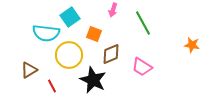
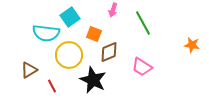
brown diamond: moved 2 px left, 2 px up
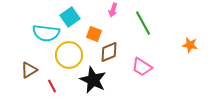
orange star: moved 2 px left
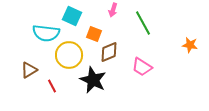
cyan square: moved 2 px right, 1 px up; rotated 30 degrees counterclockwise
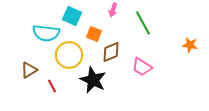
brown diamond: moved 2 px right
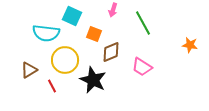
yellow circle: moved 4 px left, 5 px down
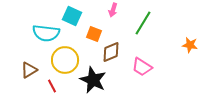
green line: rotated 60 degrees clockwise
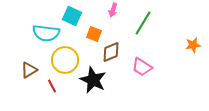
orange star: moved 3 px right; rotated 21 degrees counterclockwise
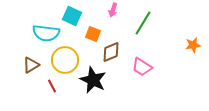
orange square: moved 1 px left
brown triangle: moved 2 px right, 5 px up
